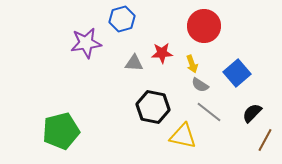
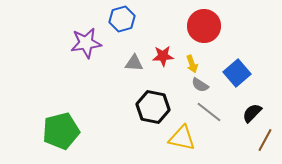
red star: moved 1 px right, 3 px down
yellow triangle: moved 1 px left, 2 px down
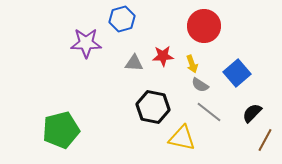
purple star: rotated 8 degrees clockwise
green pentagon: moved 1 px up
